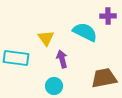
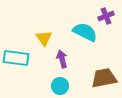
purple cross: moved 2 px left; rotated 21 degrees counterclockwise
yellow triangle: moved 2 px left
cyan circle: moved 6 px right
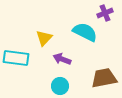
purple cross: moved 1 px left, 3 px up
yellow triangle: rotated 18 degrees clockwise
purple arrow: rotated 54 degrees counterclockwise
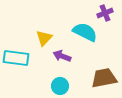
purple arrow: moved 3 px up
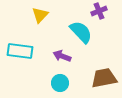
purple cross: moved 6 px left, 2 px up
cyan semicircle: moved 4 px left; rotated 20 degrees clockwise
yellow triangle: moved 4 px left, 23 px up
cyan rectangle: moved 4 px right, 7 px up
cyan circle: moved 3 px up
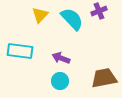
cyan semicircle: moved 9 px left, 13 px up
purple arrow: moved 1 px left, 2 px down
cyan circle: moved 2 px up
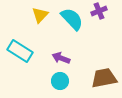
cyan rectangle: rotated 25 degrees clockwise
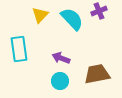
cyan rectangle: moved 1 px left, 2 px up; rotated 50 degrees clockwise
brown trapezoid: moved 7 px left, 4 px up
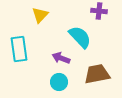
purple cross: rotated 28 degrees clockwise
cyan semicircle: moved 8 px right, 18 px down
cyan circle: moved 1 px left, 1 px down
